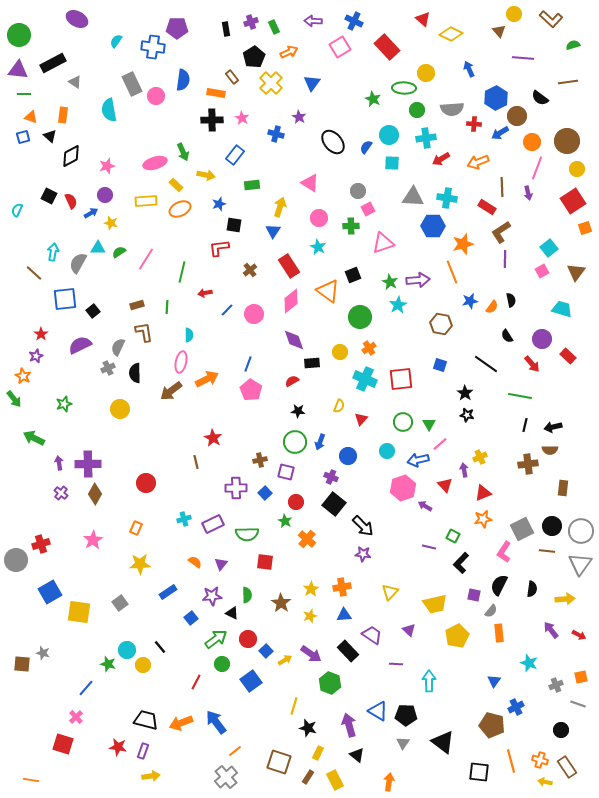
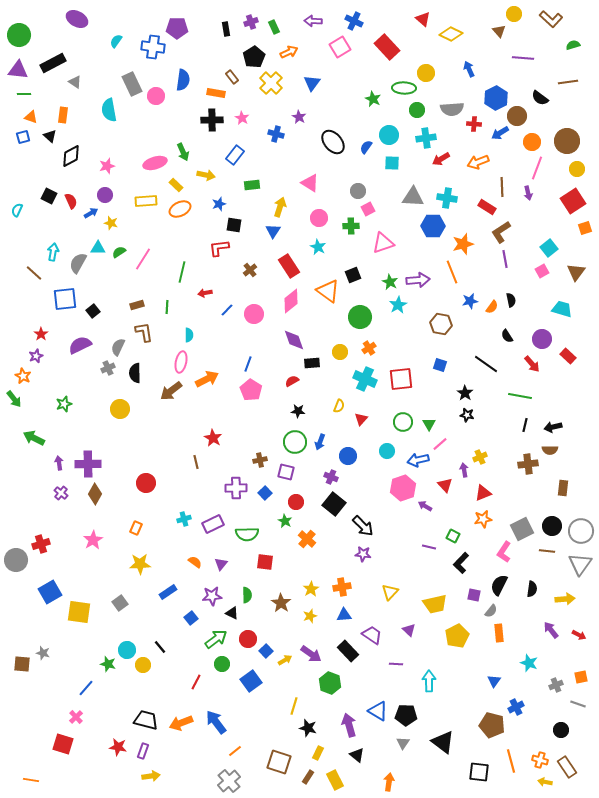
pink line at (146, 259): moved 3 px left
purple line at (505, 259): rotated 12 degrees counterclockwise
gray cross at (226, 777): moved 3 px right, 4 px down
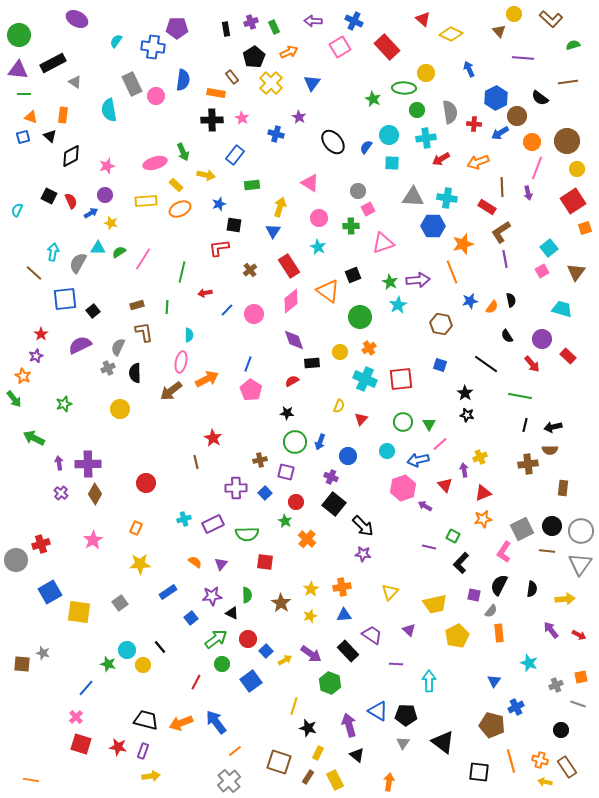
gray semicircle at (452, 109): moved 2 px left, 3 px down; rotated 95 degrees counterclockwise
black star at (298, 411): moved 11 px left, 2 px down
red square at (63, 744): moved 18 px right
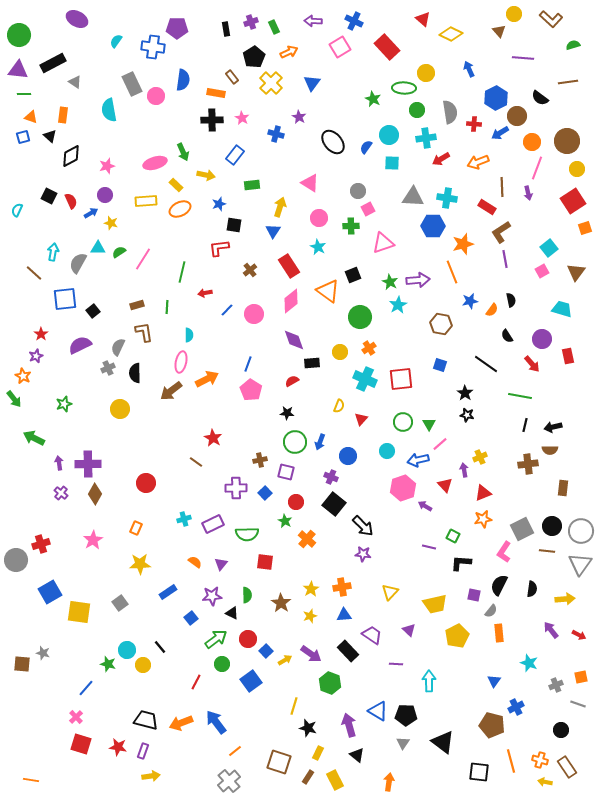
orange semicircle at (492, 307): moved 3 px down
red rectangle at (568, 356): rotated 35 degrees clockwise
brown line at (196, 462): rotated 40 degrees counterclockwise
black L-shape at (461, 563): rotated 50 degrees clockwise
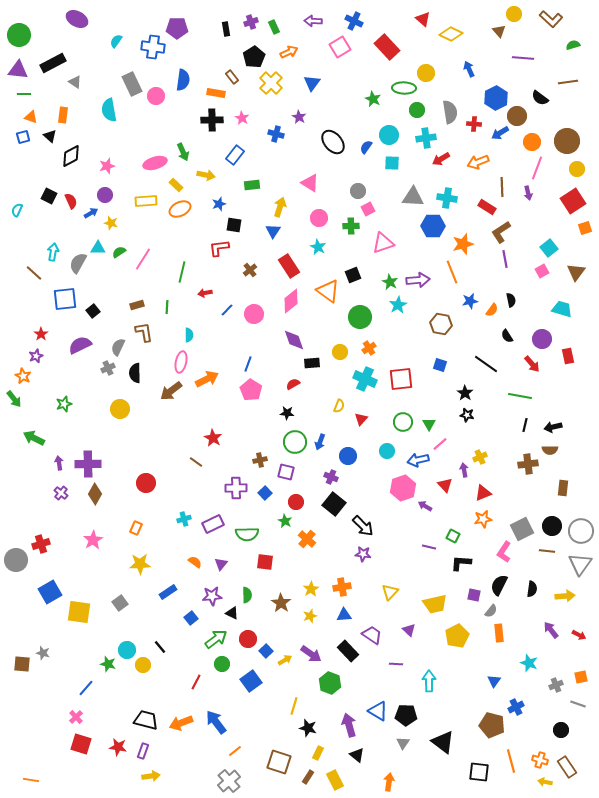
red semicircle at (292, 381): moved 1 px right, 3 px down
yellow arrow at (565, 599): moved 3 px up
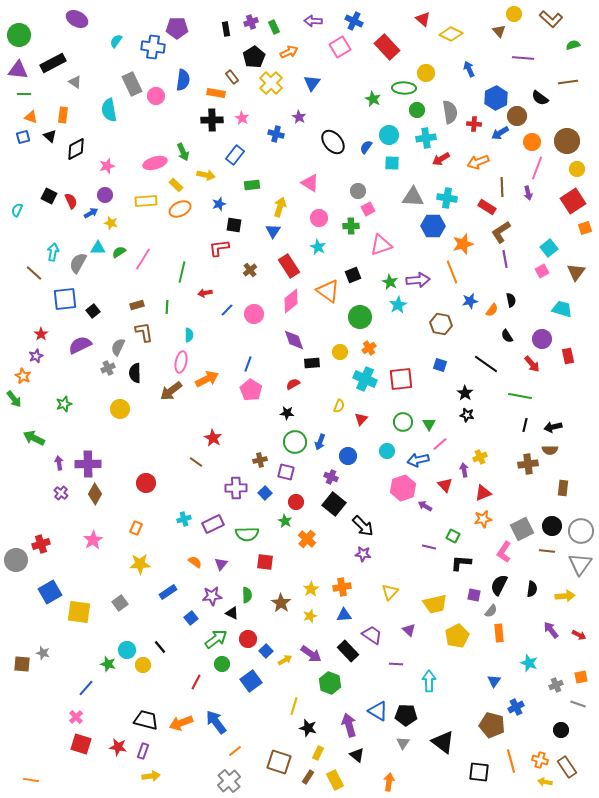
black diamond at (71, 156): moved 5 px right, 7 px up
pink triangle at (383, 243): moved 2 px left, 2 px down
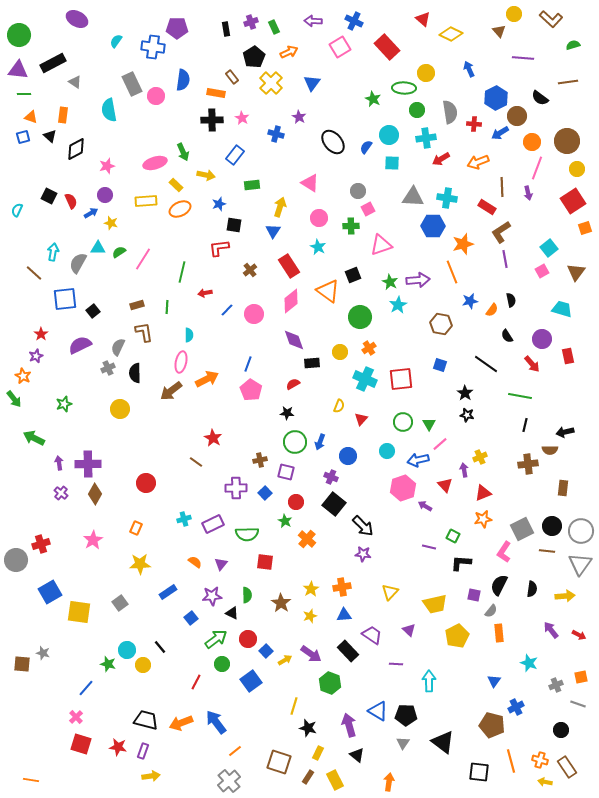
black arrow at (553, 427): moved 12 px right, 5 px down
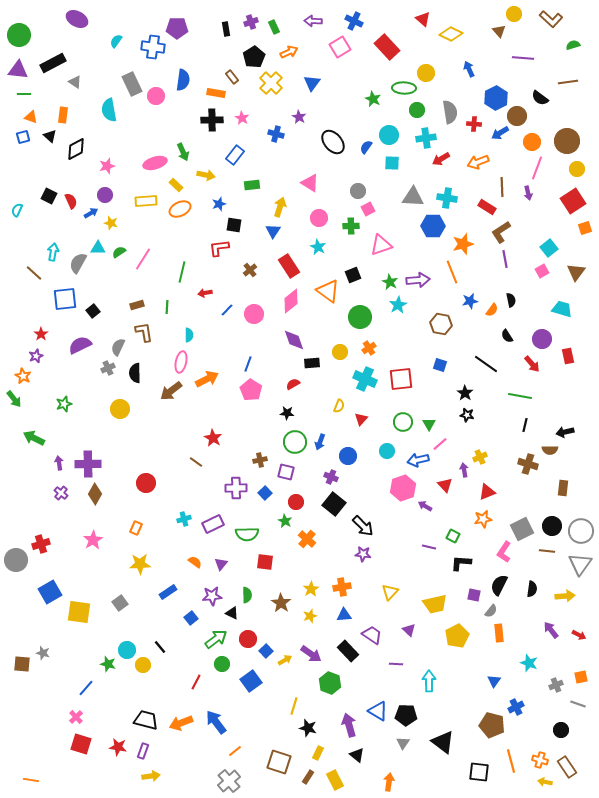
brown cross at (528, 464): rotated 24 degrees clockwise
red triangle at (483, 493): moved 4 px right, 1 px up
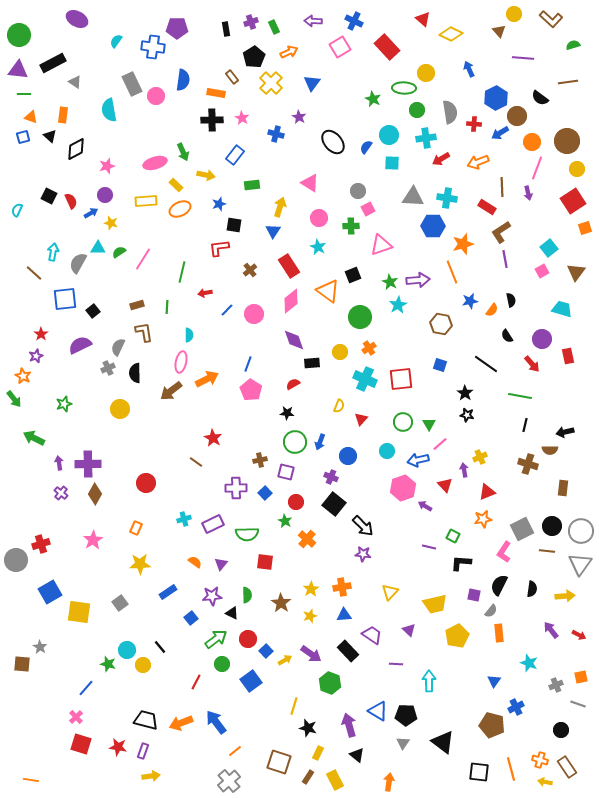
gray star at (43, 653): moved 3 px left, 6 px up; rotated 16 degrees clockwise
orange line at (511, 761): moved 8 px down
